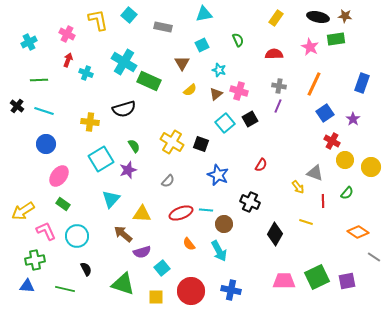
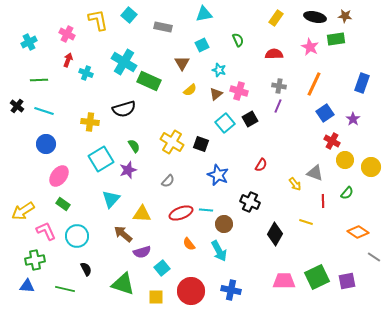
black ellipse at (318, 17): moved 3 px left
yellow arrow at (298, 187): moved 3 px left, 3 px up
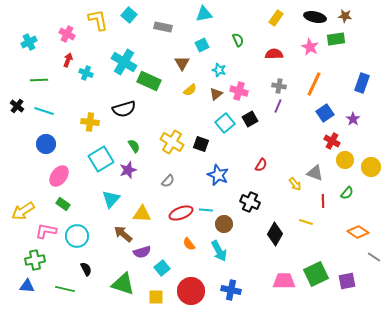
pink L-shape at (46, 231): rotated 55 degrees counterclockwise
green square at (317, 277): moved 1 px left, 3 px up
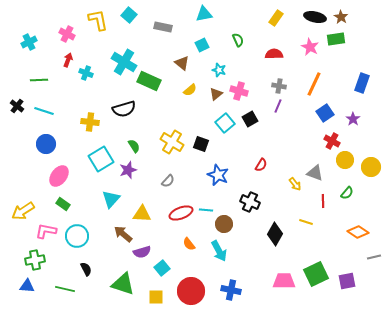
brown star at (345, 16): moved 4 px left, 1 px down; rotated 24 degrees clockwise
brown triangle at (182, 63): rotated 21 degrees counterclockwise
gray line at (374, 257): rotated 48 degrees counterclockwise
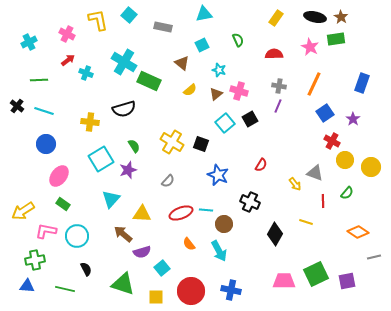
red arrow at (68, 60): rotated 32 degrees clockwise
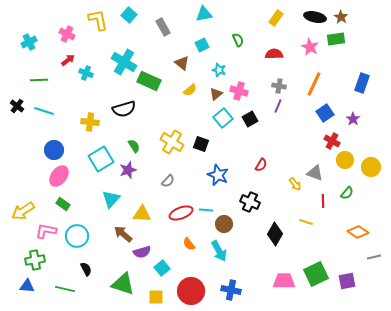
gray rectangle at (163, 27): rotated 48 degrees clockwise
cyan square at (225, 123): moved 2 px left, 5 px up
blue circle at (46, 144): moved 8 px right, 6 px down
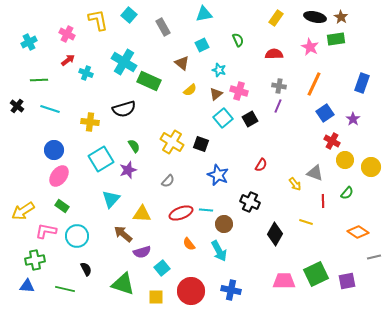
cyan line at (44, 111): moved 6 px right, 2 px up
green rectangle at (63, 204): moved 1 px left, 2 px down
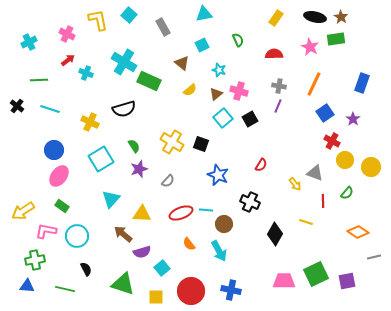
yellow cross at (90, 122): rotated 18 degrees clockwise
purple star at (128, 170): moved 11 px right, 1 px up
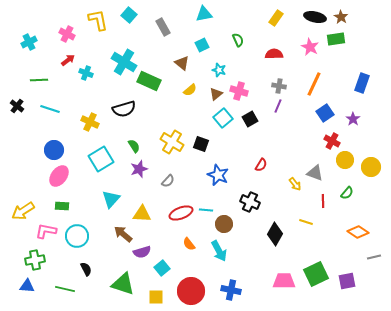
green rectangle at (62, 206): rotated 32 degrees counterclockwise
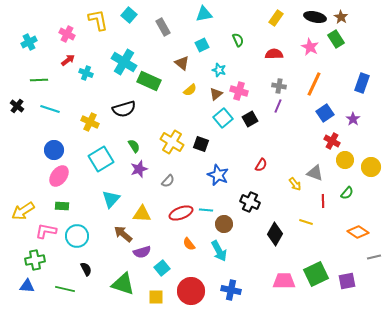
green rectangle at (336, 39): rotated 66 degrees clockwise
